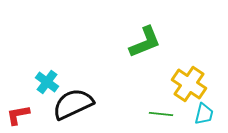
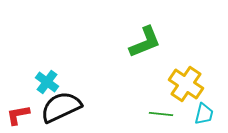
yellow cross: moved 3 px left
black semicircle: moved 12 px left, 3 px down
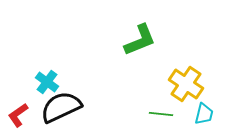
green L-shape: moved 5 px left, 2 px up
red L-shape: rotated 25 degrees counterclockwise
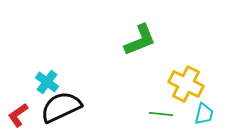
yellow cross: rotated 8 degrees counterclockwise
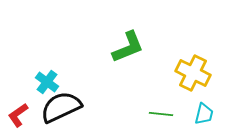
green L-shape: moved 12 px left, 7 px down
yellow cross: moved 7 px right, 11 px up
